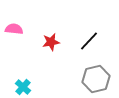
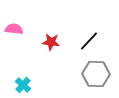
red star: rotated 18 degrees clockwise
gray hexagon: moved 5 px up; rotated 16 degrees clockwise
cyan cross: moved 2 px up
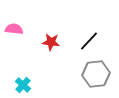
gray hexagon: rotated 8 degrees counterclockwise
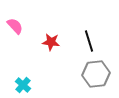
pink semicircle: moved 1 px right, 3 px up; rotated 42 degrees clockwise
black line: rotated 60 degrees counterclockwise
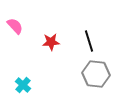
red star: rotated 12 degrees counterclockwise
gray hexagon: rotated 12 degrees clockwise
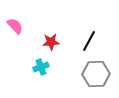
black line: rotated 45 degrees clockwise
gray hexagon: rotated 8 degrees counterclockwise
cyan cross: moved 18 px right, 18 px up; rotated 28 degrees clockwise
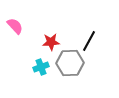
gray hexagon: moved 26 px left, 11 px up
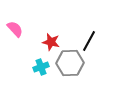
pink semicircle: moved 3 px down
red star: rotated 18 degrees clockwise
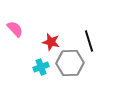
black line: rotated 45 degrees counterclockwise
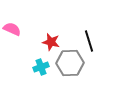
pink semicircle: moved 3 px left; rotated 24 degrees counterclockwise
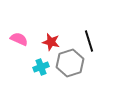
pink semicircle: moved 7 px right, 10 px down
gray hexagon: rotated 16 degrees counterclockwise
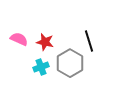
red star: moved 6 px left
gray hexagon: rotated 12 degrees counterclockwise
